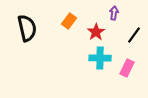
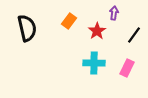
red star: moved 1 px right, 1 px up
cyan cross: moved 6 px left, 5 px down
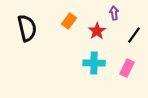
purple arrow: rotated 16 degrees counterclockwise
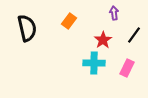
red star: moved 6 px right, 9 px down
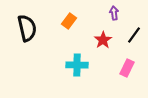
cyan cross: moved 17 px left, 2 px down
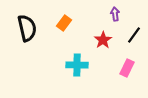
purple arrow: moved 1 px right, 1 px down
orange rectangle: moved 5 px left, 2 px down
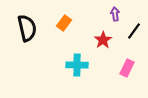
black line: moved 4 px up
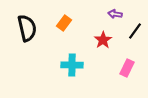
purple arrow: rotated 72 degrees counterclockwise
black line: moved 1 px right
cyan cross: moved 5 px left
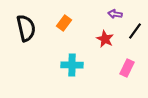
black semicircle: moved 1 px left
red star: moved 2 px right, 1 px up; rotated 12 degrees counterclockwise
